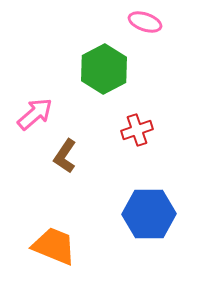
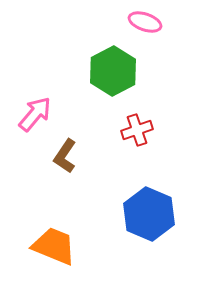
green hexagon: moved 9 px right, 2 px down
pink arrow: rotated 9 degrees counterclockwise
blue hexagon: rotated 24 degrees clockwise
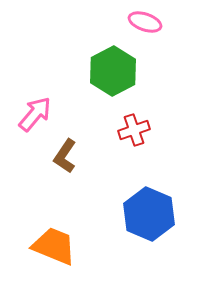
red cross: moved 3 px left
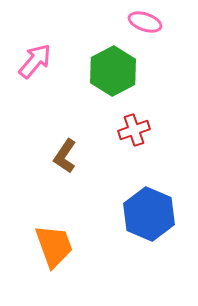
pink arrow: moved 53 px up
orange trapezoid: rotated 48 degrees clockwise
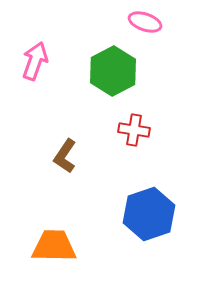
pink arrow: rotated 21 degrees counterclockwise
red cross: rotated 28 degrees clockwise
blue hexagon: rotated 18 degrees clockwise
orange trapezoid: rotated 69 degrees counterclockwise
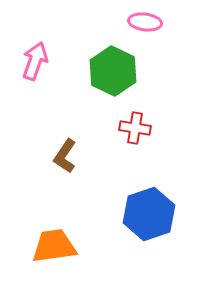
pink ellipse: rotated 12 degrees counterclockwise
green hexagon: rotated 6 degrees counterclockwise
red cross: moved 1 px right, 2 px up
orange trapezoid: rotated 9 degrees counterclockwise
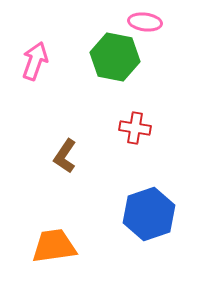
green hexagon: moved 2 px right, 14 px up; rotated 15 degrees counterclockwise
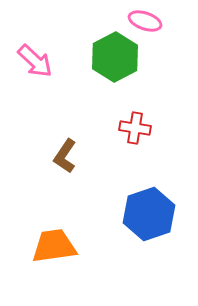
pink ellipse: moved 1 px up; rotated 12 degrees clockwise
green hexagon: rotated 21 degrees clockwise
pink arrow: rotated 114 degrees clockwise
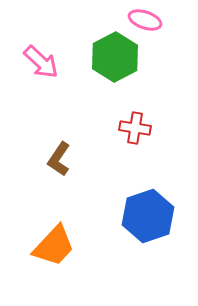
pink ellipse: moved 1 px up
pink arrow: moved 6 px right, 1 px down
brown L-shape: moved 6 px left, 3 px down
blue hexagon: moved 1 px left, 2 px down
orange trapezoid: rotated 141 degrees clockwise
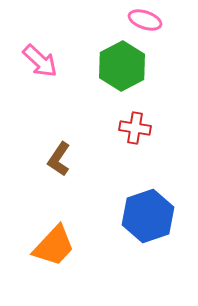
green hexagon: moved 7 px right, 9 px down
pink arrow: moved 1 px left, 1 px up
